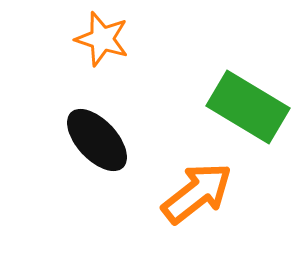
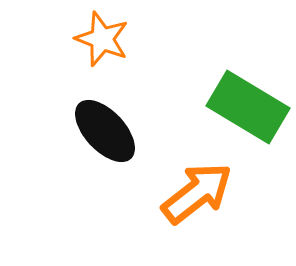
orange star: rotated 4 degrees clockwise
black ellipse: moved 8 px right, 9 px up
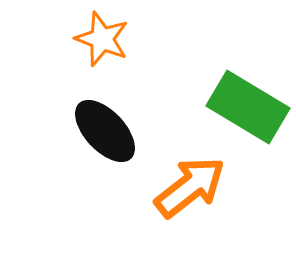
orange arrow: moved 7 px left, 6 px up
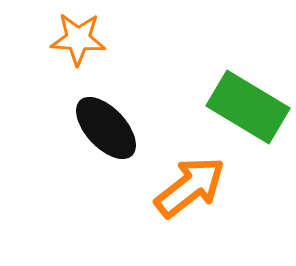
orange star: moved 24 px left; rotated 18 degrees counterclockwise
black ellipse: moved 1 px right, 3 px up
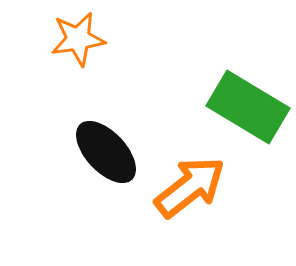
orange star: rotated 12 degrees counterclockwise
black ellipse: moved 24 px down
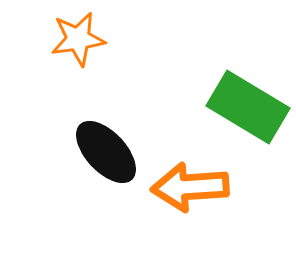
orange arrow: rotated 146 degrees counterclockwise
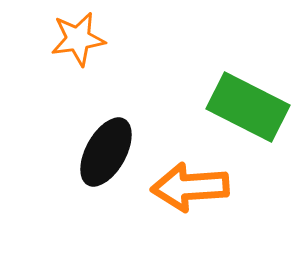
green rectangle: rotated 4 degrees counterclockwise
black ellipse: rotated 72 degrees clockwise
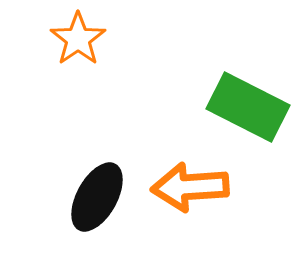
orange star: rotated 26 degrees counterclockwise
black ellipse: moved 9 px left, 45 px down
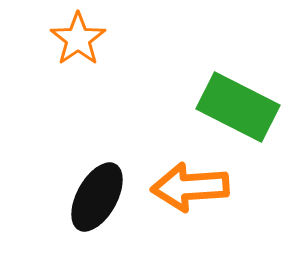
green rectangle: moved 10 px left
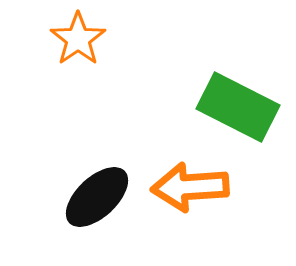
black ellipse: rotated 18 degrees clockwise
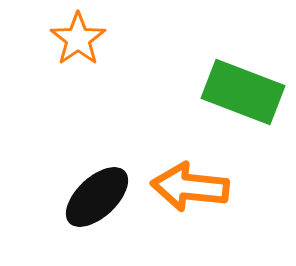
green rectangle: moved 5 px right, 15 px up; rotated 6 degrees counterclockwise
orange arrow: rotated 10 degrees clockwise
